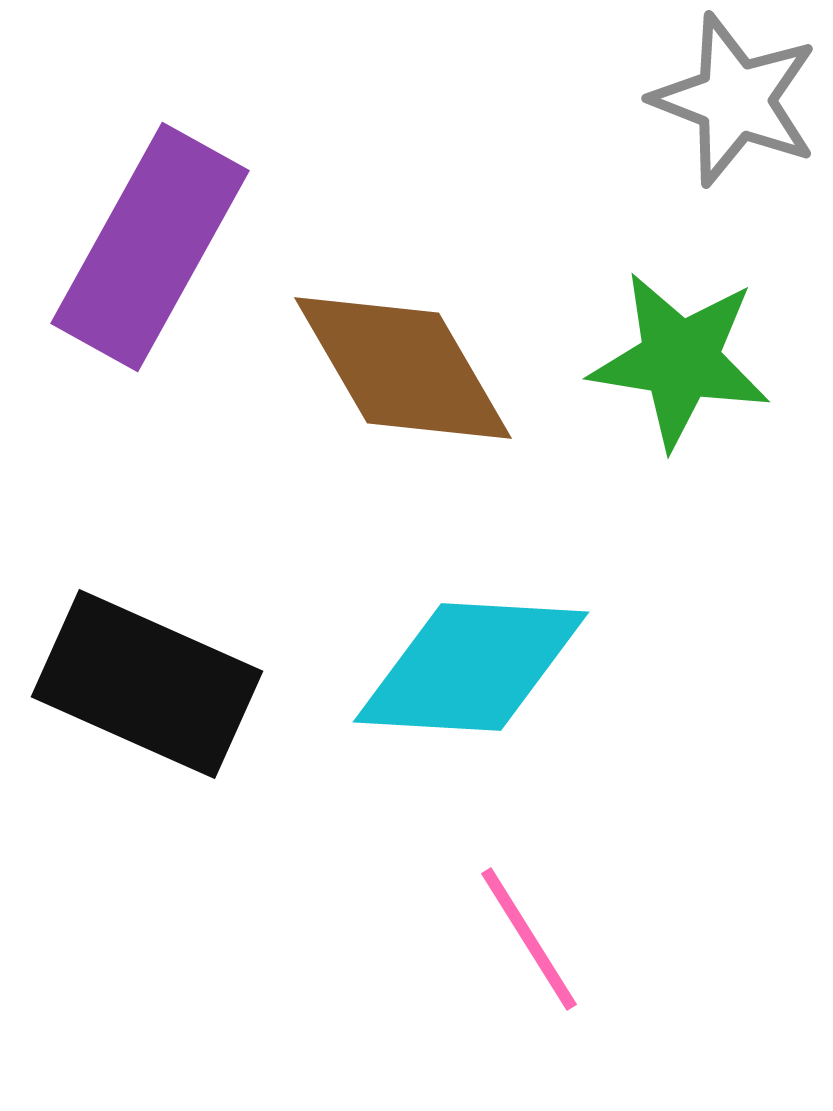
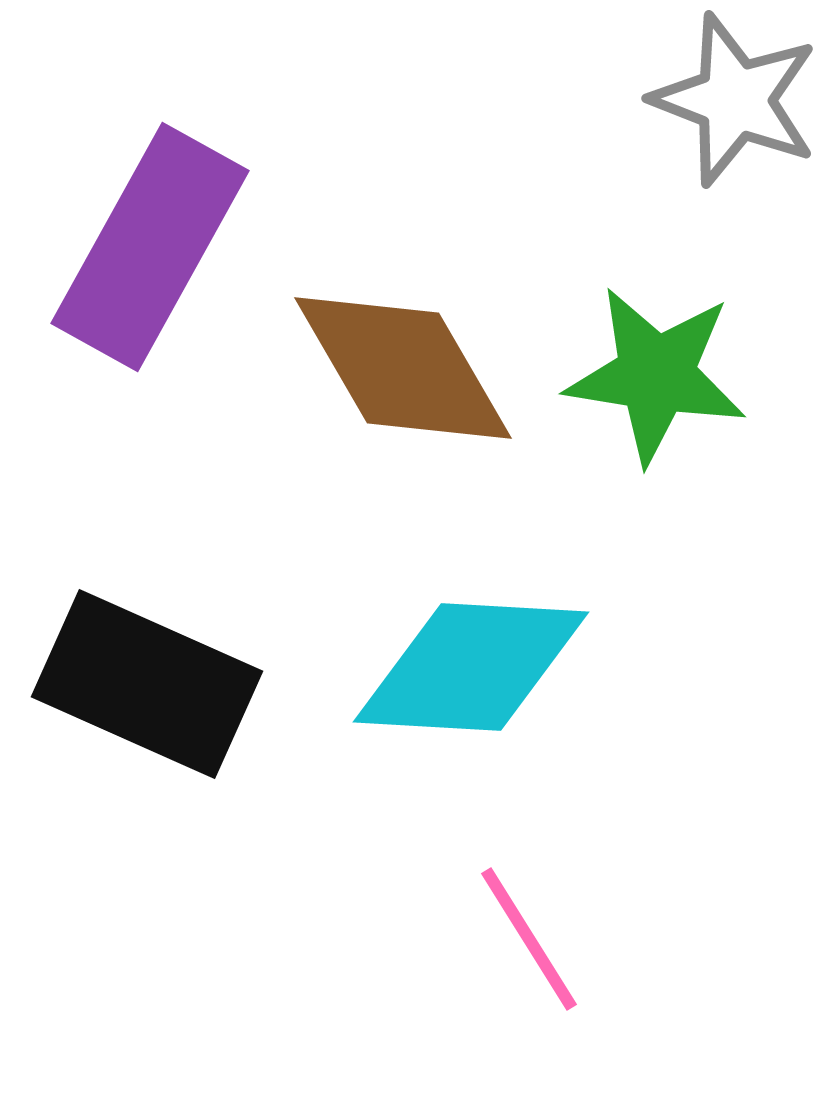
green star: moved 24 px left, 15 px down
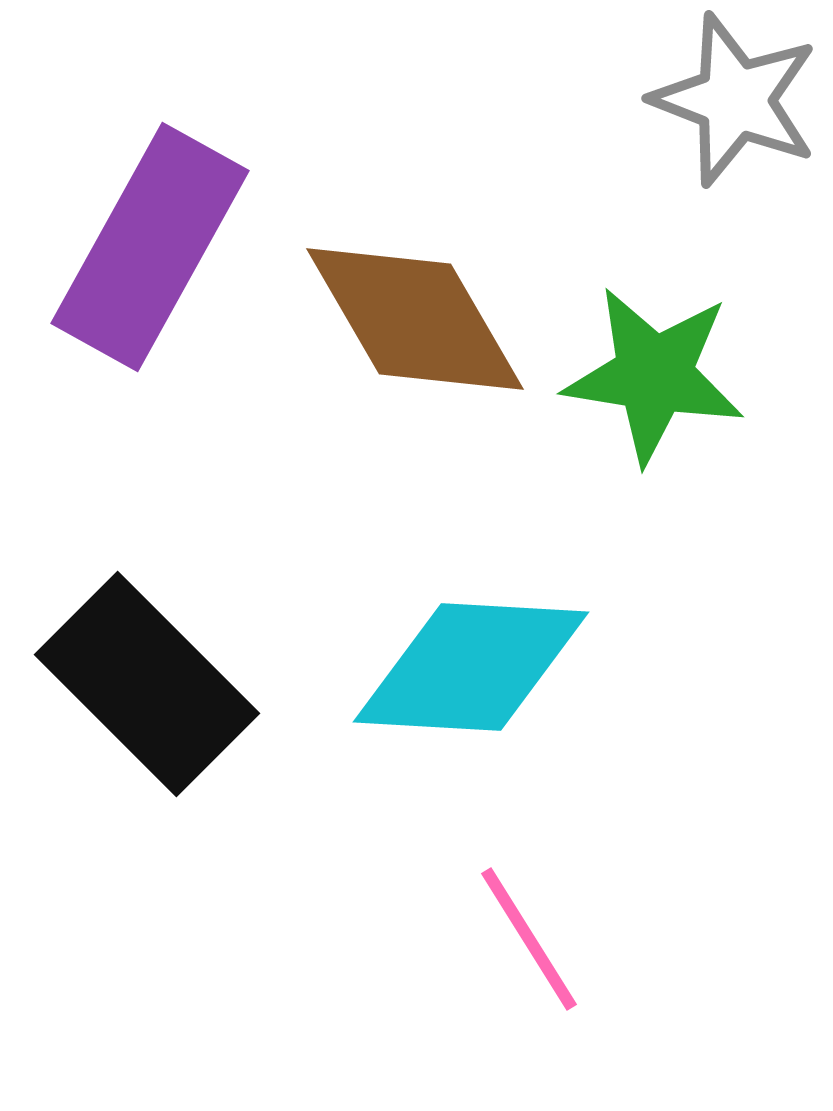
brown diamond: moved 12 px right, 49 px up
green star: moved 2 px left
black rectangle: rotated 21 degrees clockwise
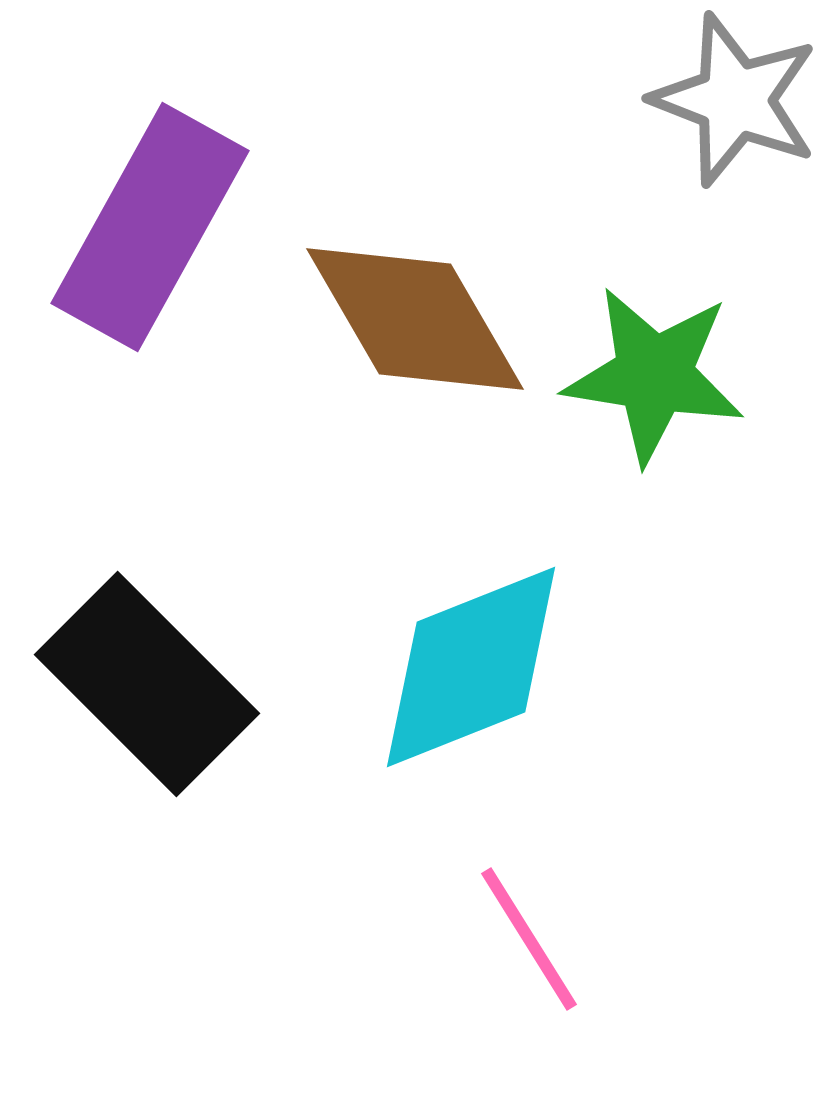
purple rectangle: moved 20 px up
cyan diamond: rotated 25 degrees counterclockwise
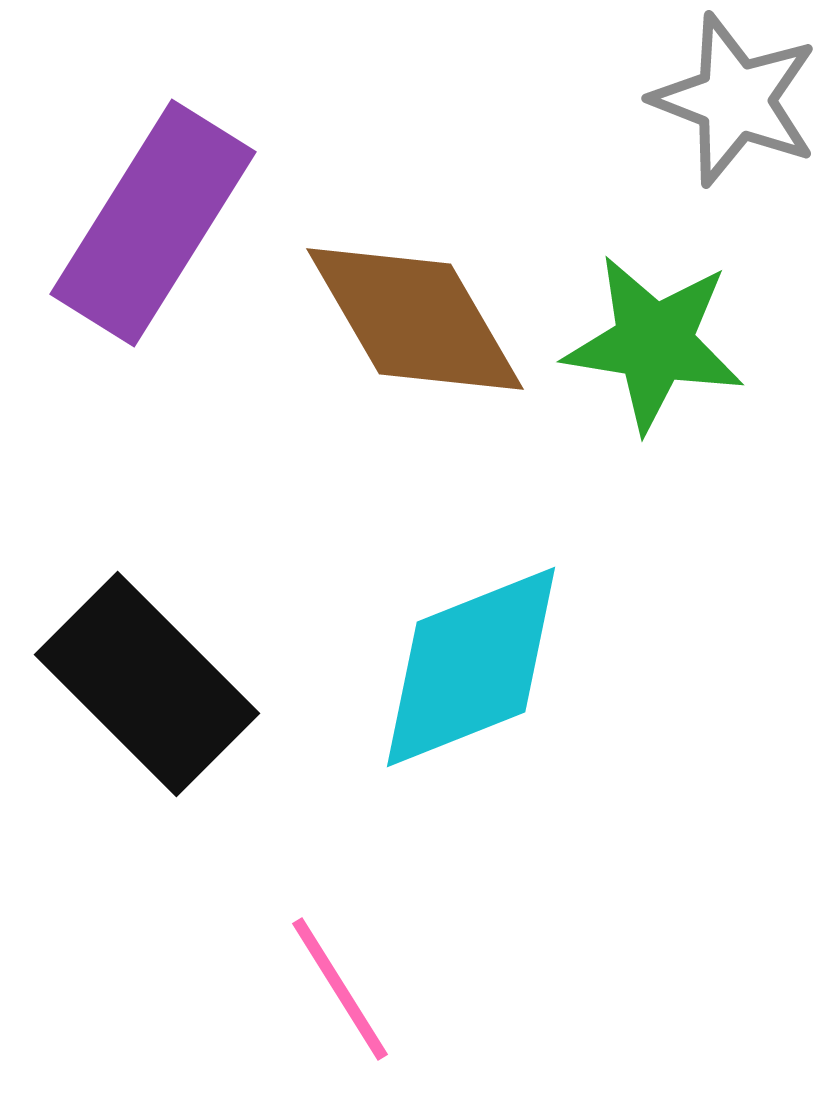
purple rectangle: moved 3 px right, 4 px up; rotated 3 degrees clockwise
green star: moved 32 px up
pink line: moved 189 px left, 50 px down
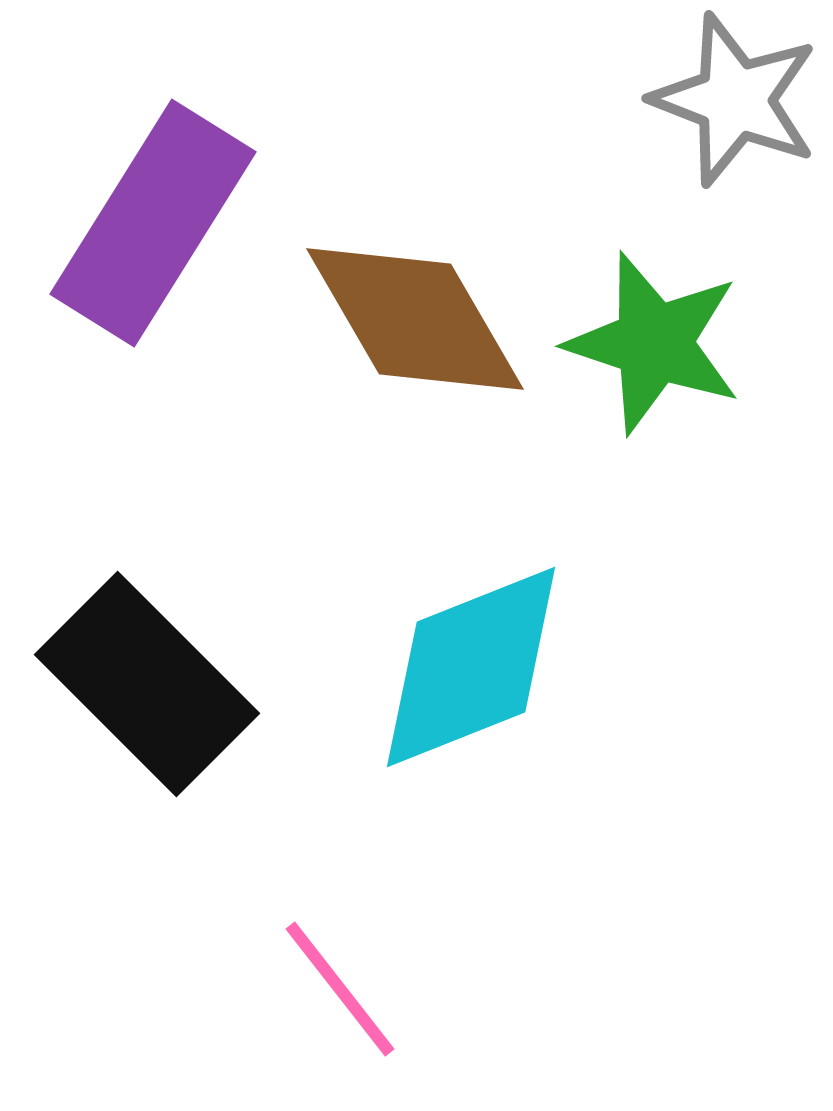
green star: rotated 9 degrees clockwise
pink line: rotated 6 degrees counterclockwise
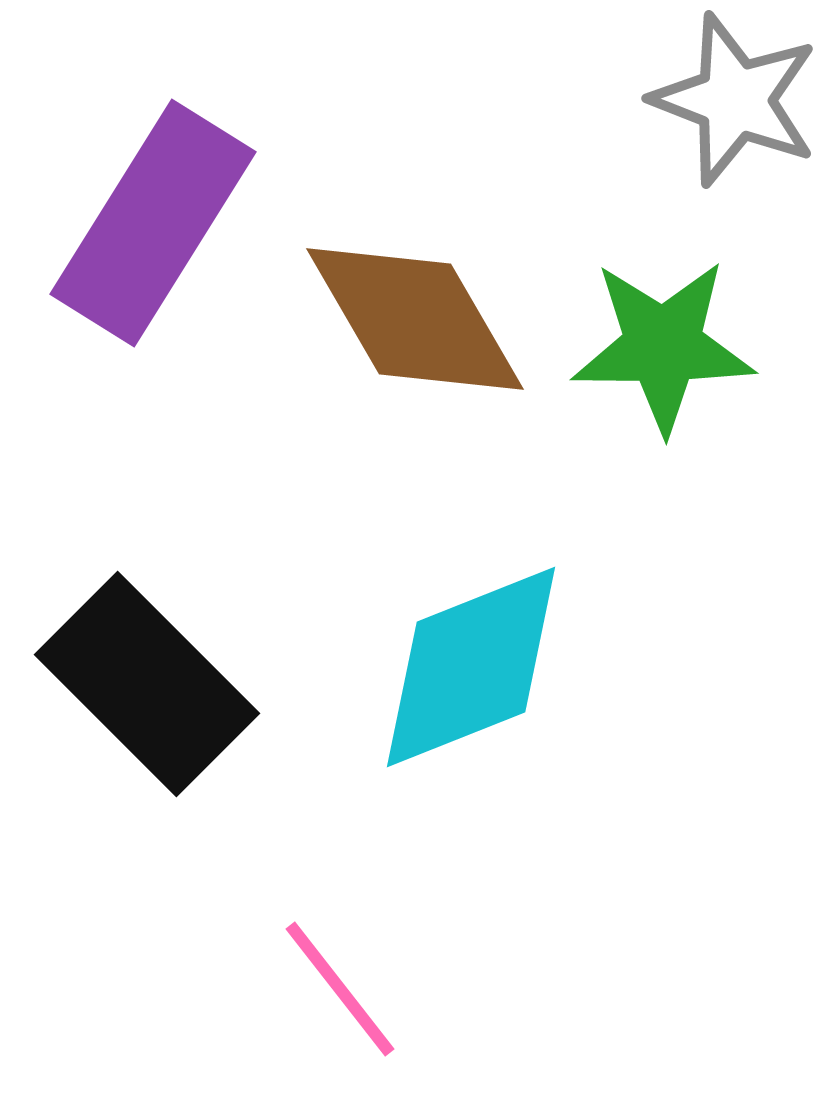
green star: moved 9 px right, 3 px down; rotated 18 degrees counterclockwise
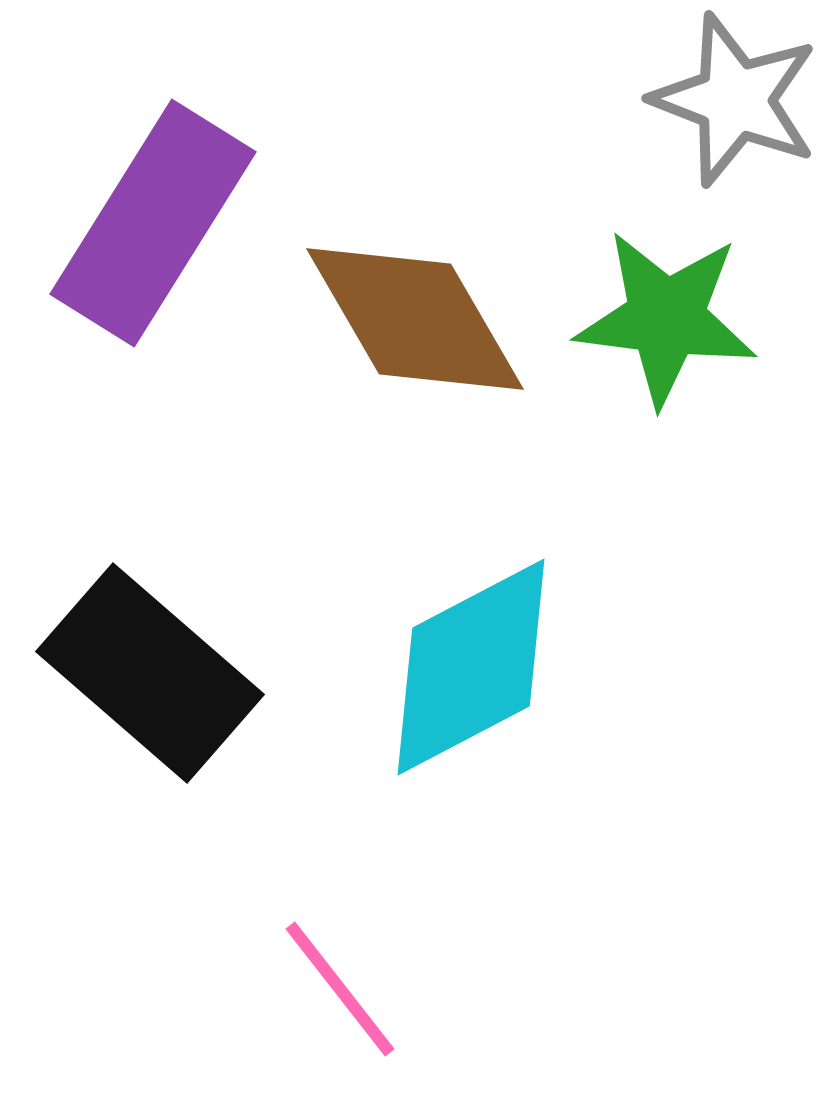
green star: moved 3 px right, 28 px up; rotated 7 degrees clockwise
cyan diamond: rotated 6 degrees counterclockwise
black rectangle: moved 3 px right, 11 px up; rotated 4 degrees counterclockwise
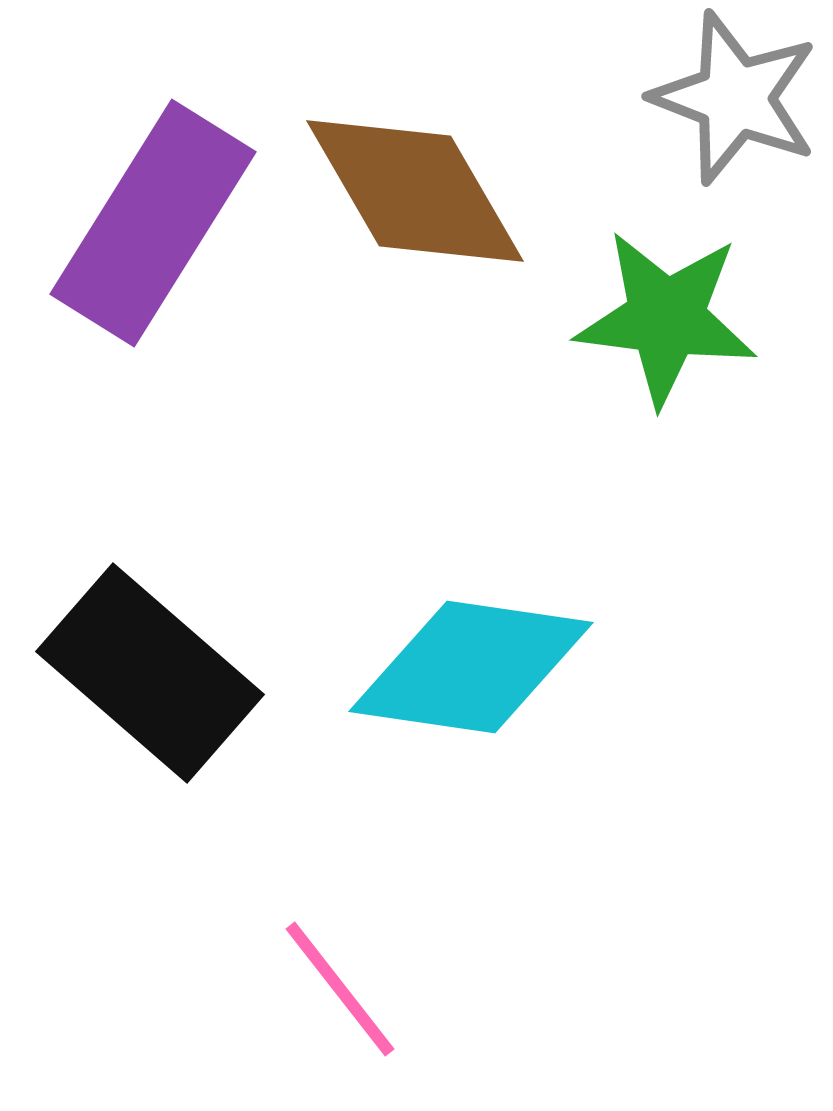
gray star: moved 2 px up
brown diamond: moved 128 px up
cyan diamond: rotated 36 degrees clockwise
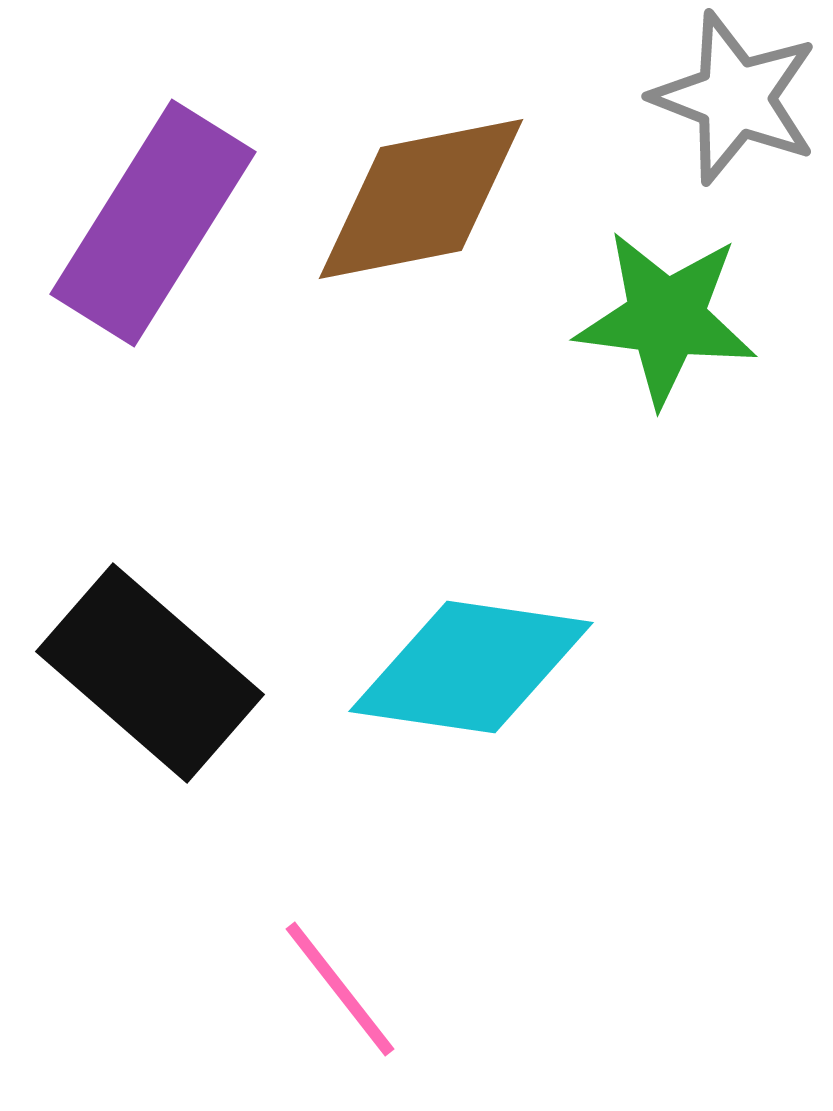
brown diamond: moved 6 px right, 8 px down; rotated 71 degrees counterclockwise
